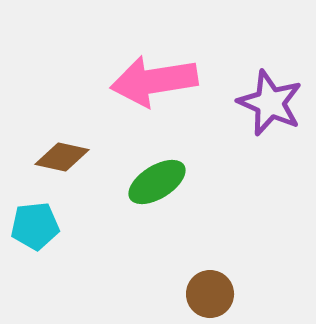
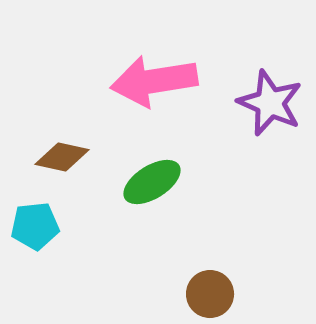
green ellipse: moved 5 px left
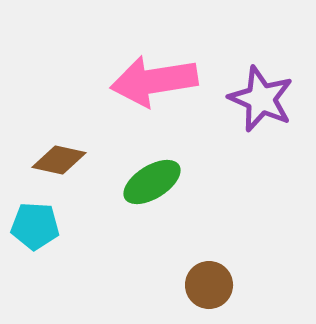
purple star: moved 9 px left, 4 px up
brown diamond: moved 3 px left, 3 px down
cyan pentagon: rotated 9 degrees clockwise
brown circle: moved 1 px left, 9 px up
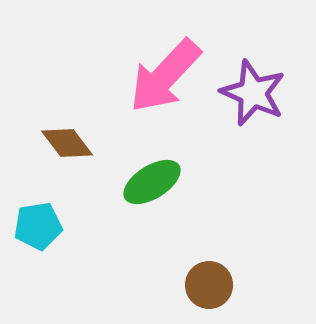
pink arrow: moved 11 px right, 5 px up; rotated 38 degrees counterclockwise
purple star: moved 8 px left, 6 px up
brown diamond: moved 8 px right, 17 px up; rotated 40 degrees clockwise
cyan pentagon: moved 3 px right; rotated 12 degrees counterclockwise
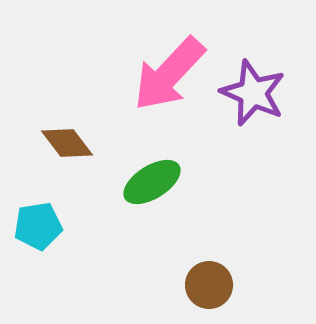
pink arrow: moved 4 px right, 2 px up
